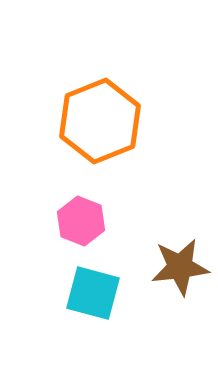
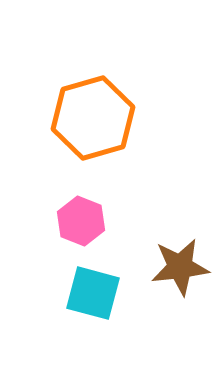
orange hexagon: moved 7 px left, 3 px up; rotated 6 degrees clockwise
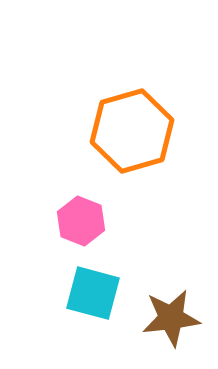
orange hexagon: moved 39 px right, 13 px down
brown star: moved 9 px left, 51 px down
